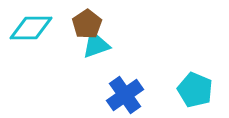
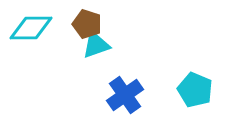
brown pentagon: rotated 20 degrees counterclockwise
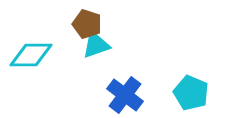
cyan diamond: moved 27 px down
cyan pentagon: moved 4 px left, 3 px down
blue cross: rotated 18 degrees counterclockwise
